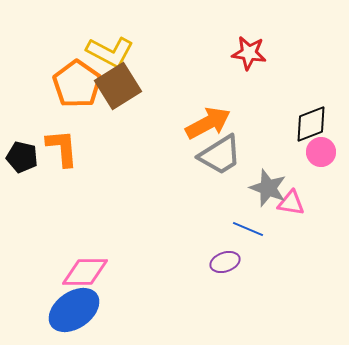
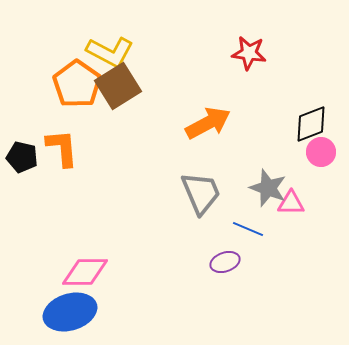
gray trapezoid: moved 19 px left, 38 px down; rotated 81 degrees counterclockwise
pink triangle: rotated 8 degrees counterclockwise
blue ellipse: moved 4 px left, 2 px down; rotated 18 degrees clockwise
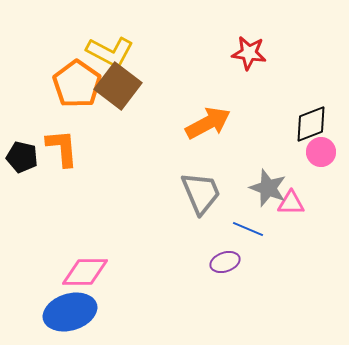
brown square: rotated 21 degrees counterclockwise
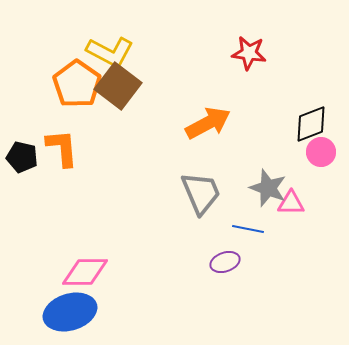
blue line: rotated 12 degrees counterclockwise
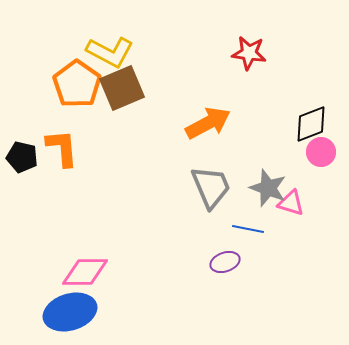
brown square: moved 4 px right, 2 px down; rotated 30 degrees clockwise
gray trapezoid: moved 10 px right, 6 px up
pink triangle: rotated 16 degrees clockwise
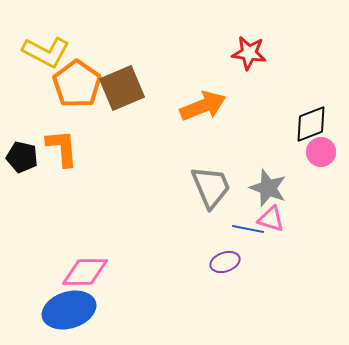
yellow L-shape: moved 64 px left
orange arrow: moved 5 px left, 17 px up; rotated 6 degrees clockwise
pink triangle: moved 20 px left, 16 px down
blue ellipse: moved 1 px left, 2 px up
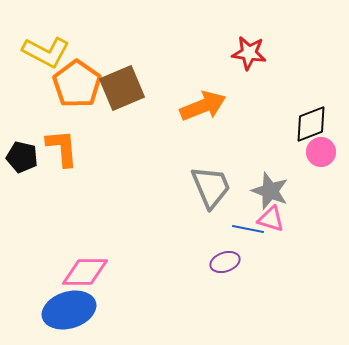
gray star: moved 2 px right, 3 px down
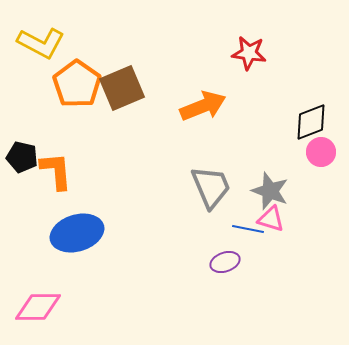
yellow L-shape: moved 5 px left, 9 px up
black diamond: moved 2 px up
orange L-shape: moved 6 px left, 23 px down
pink diamond: moved 47 px left, 35 px down
blue ellipse: moved 8 px right, 77 px up
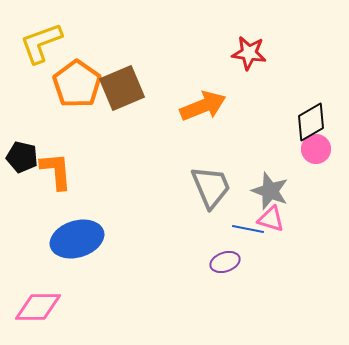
yellow L-shape: rotated 132 degrees clockwise
black diamond: rotated 9 degrees counterclockwise
pink circle: moved 5 px left, 3 px up
blue ellipse: moved 6 px down
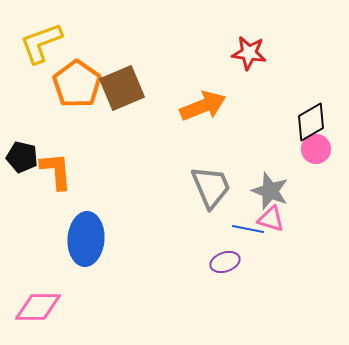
blue ellipse: moved 9 px right; rotated 69 degrees counterclockwise
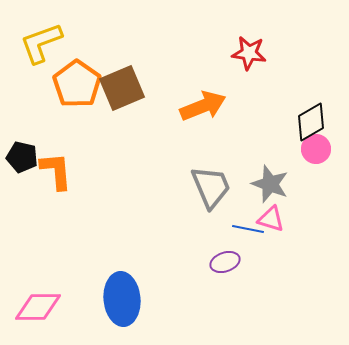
gray star: moved 7 px up
blue ellipse: moved 36 px right, 60 px down; rotated 9 degrees counterclockwise
